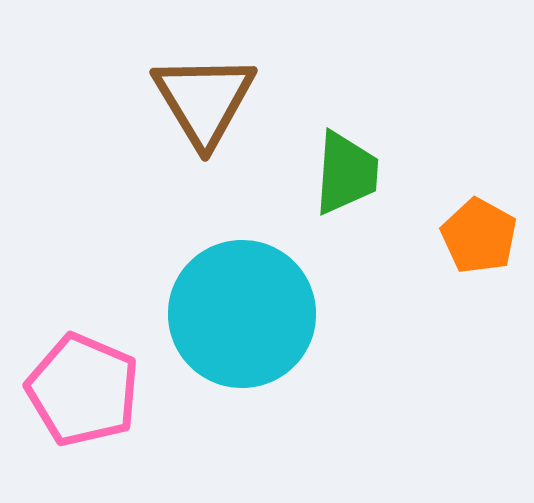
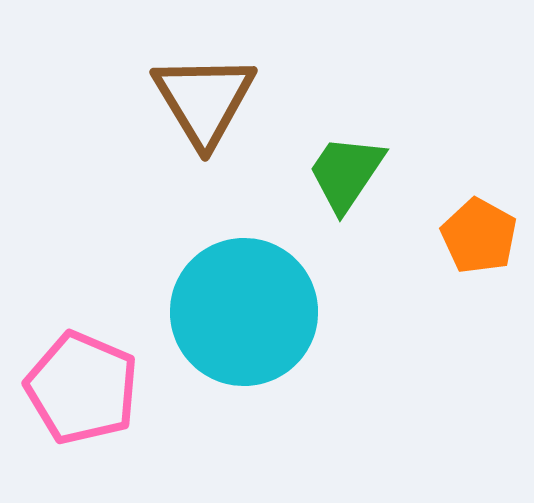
green trapezoid: rotated 150 degrees counterclockwise
cyan circle: moved 2 px right, 2 px up
pink pentagon: moved 1 px left, 2 px up
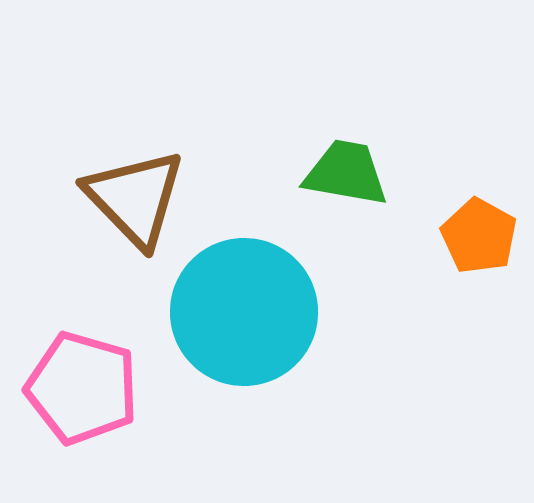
brown triangle: moved 69 px left, 98 px down; rotated 13 degrees counterclockwise
green trapezoid: rotated 66 degrees clockwise
pink pentagon: rotated 7 degrees counterclockwise
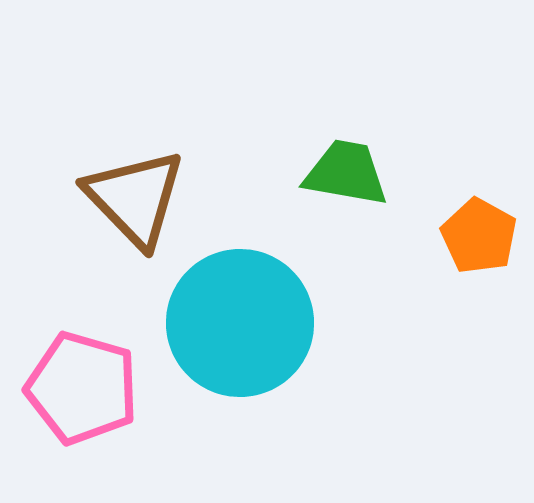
cyan circle: moved 4 px left, 11 px down
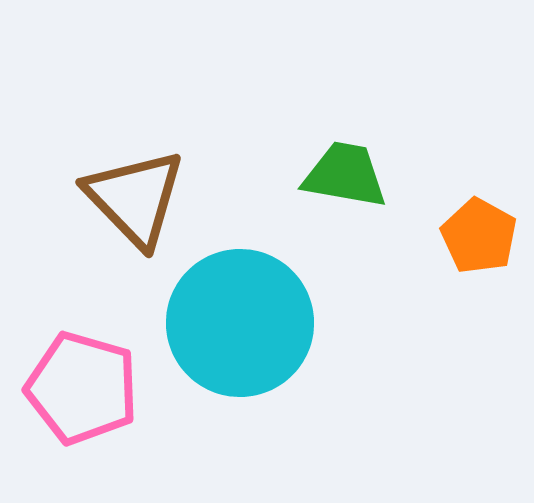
green trapezoid: moved 1 px left, 2 px down
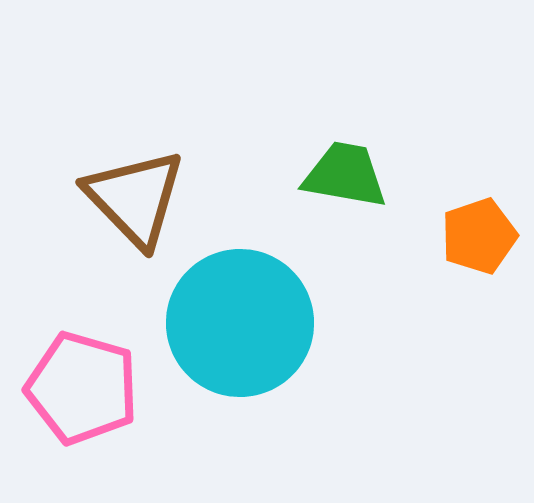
orange pentagon: rotated 24 degrees clockwise
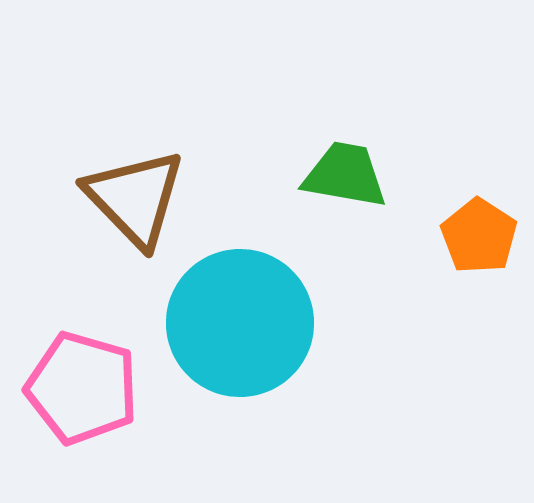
orange pentagon: rotated 20 degrees counterclockwise
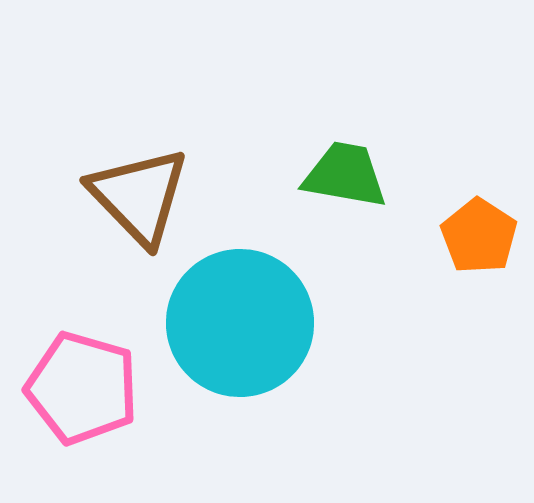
brown triangle: moved 4 px right, 2 px up
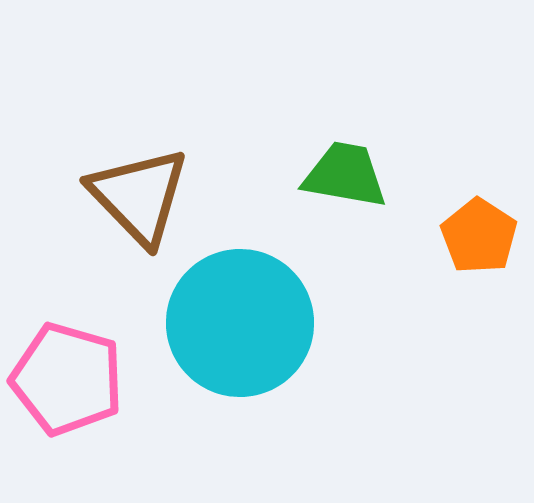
pink pentagon: moved 15 px left, 9 px up
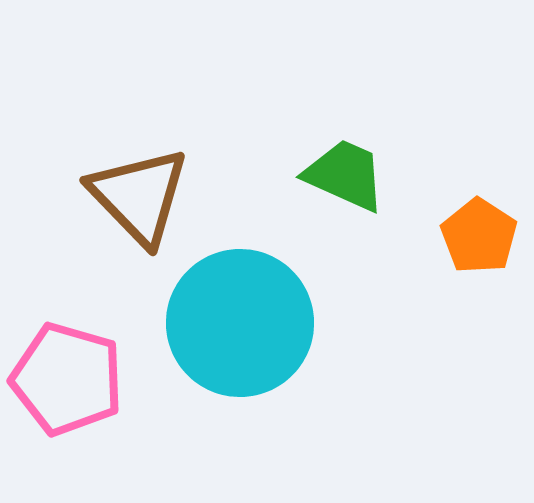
green trapezoid: rotated 14 degrees clockwise
